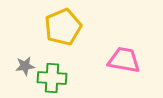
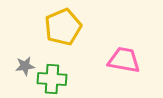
green cross: moved 1 px down
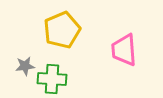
yellow pentagon: moved 1 px left, 3 px down
pink trapezoid: moved 10 px up; rotated 104 degrees counterclockwise
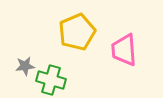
yellow pentagon: moved 15 px right, 2 px down
green cross: moved 1 px left, 1 px down; rotated 12 degrees clockwise
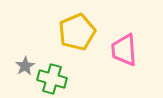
gray star: rotated 24 degrees counterclockwise
green cross: moved 1 px right, 1 px up
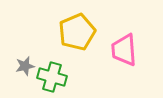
gray star: rotated 18 degrees clockwise
green cross: moved 2 px up
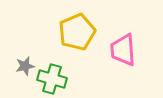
pink trapezoid: moved 1 px left
green cross: moved 2 px down
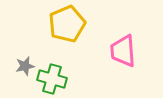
yellow pentagon: moved 10 px left, 8 px up
pink trapezoid: moved 1 px down
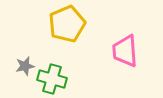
pink trapezoid: moved 2 px right
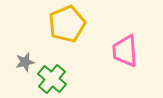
gray star: moved 4 px up
green cross: rotated 24 degrees clockwise
